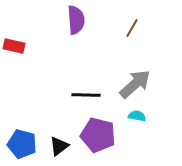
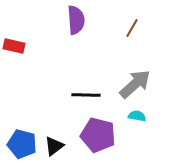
black triangle: moved 5 px left
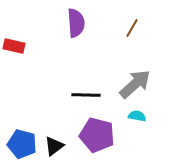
purple semicircle: moved 3 px down
purple pentagon: moved 1 px left
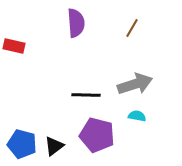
gray arrow: rotated 24 degrees clockwise
